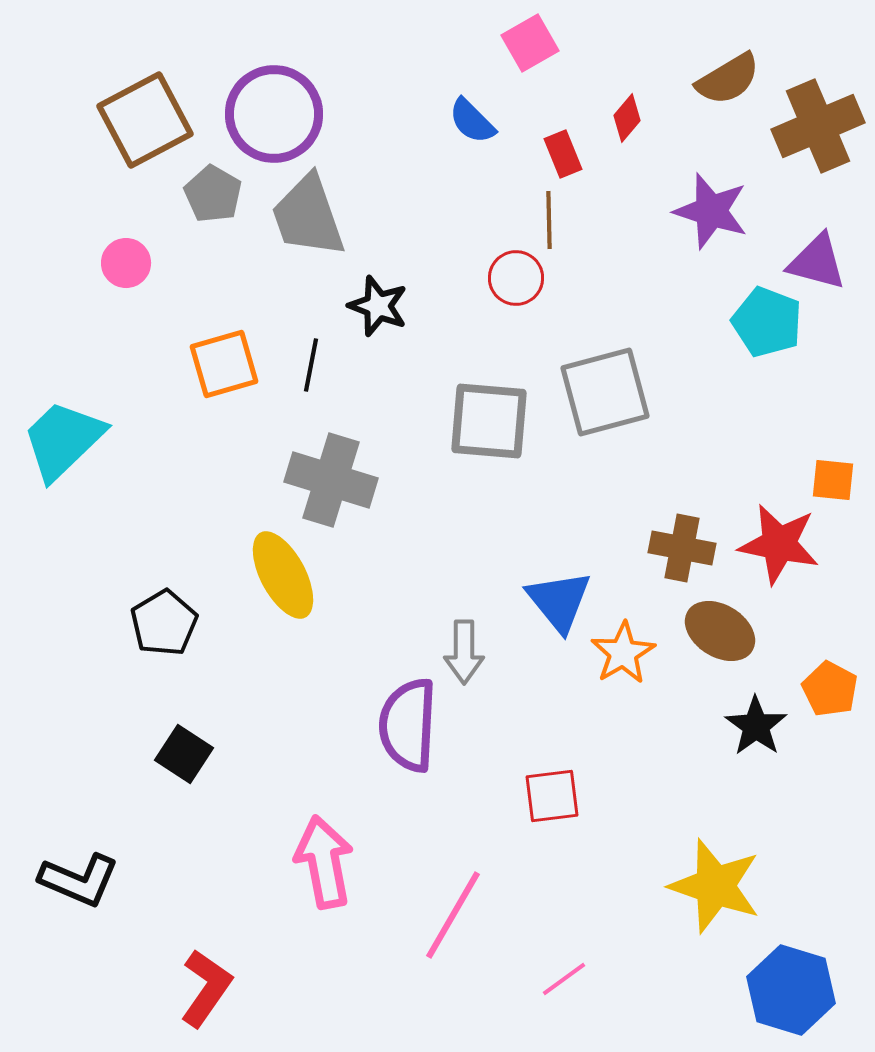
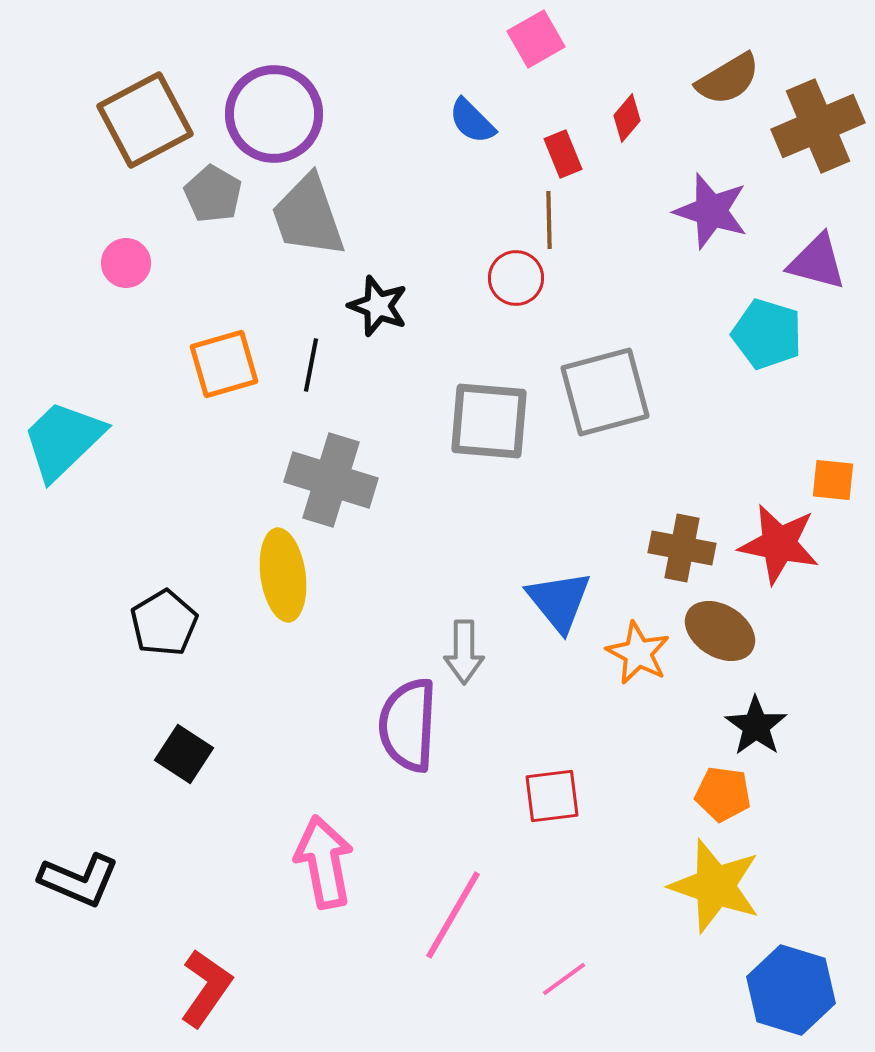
pink square at (530, 43): moved 6 px right, 4 px up
cyan pentagon at (767, 322): moved 12 px down; rotated 4 degrees counterclockwise
yellow ellipse at (283, 575): rotated 20 degrees clockwise
orange star at (623, 653): moved 15 px right; rotated 14 degrees counterclockwise
orange pentagon at (830, 689): moved 107 px left, 105 px down; rotated 20 degrees counterclockwise
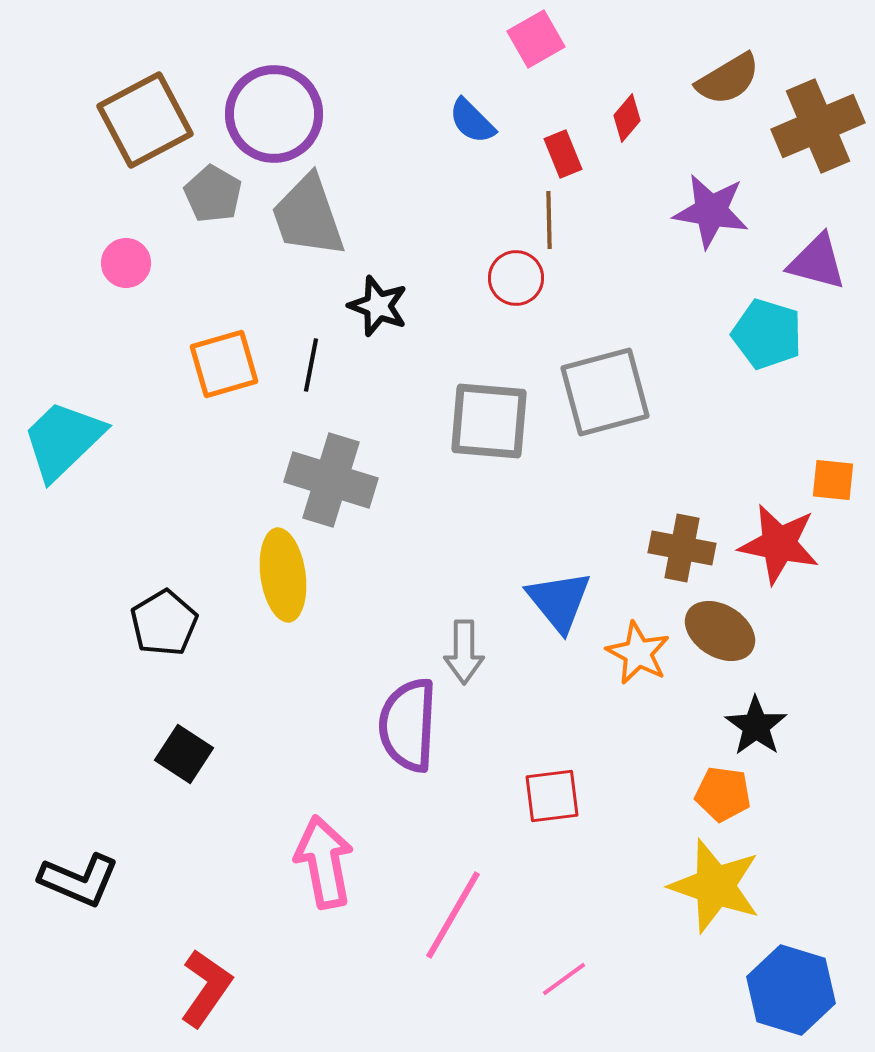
purple star at (711, 211): rotated 8 degrees counterclockwise
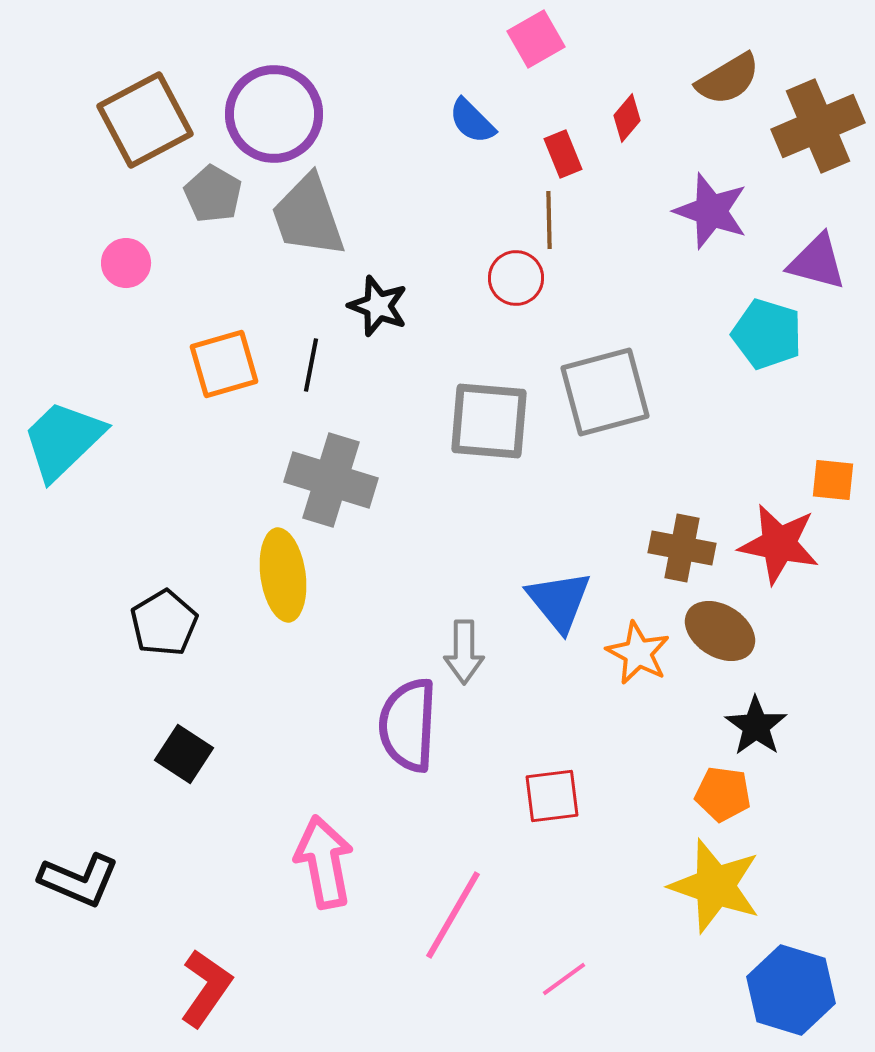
purple star at (711, 211): rotated 10 degrees clockwise
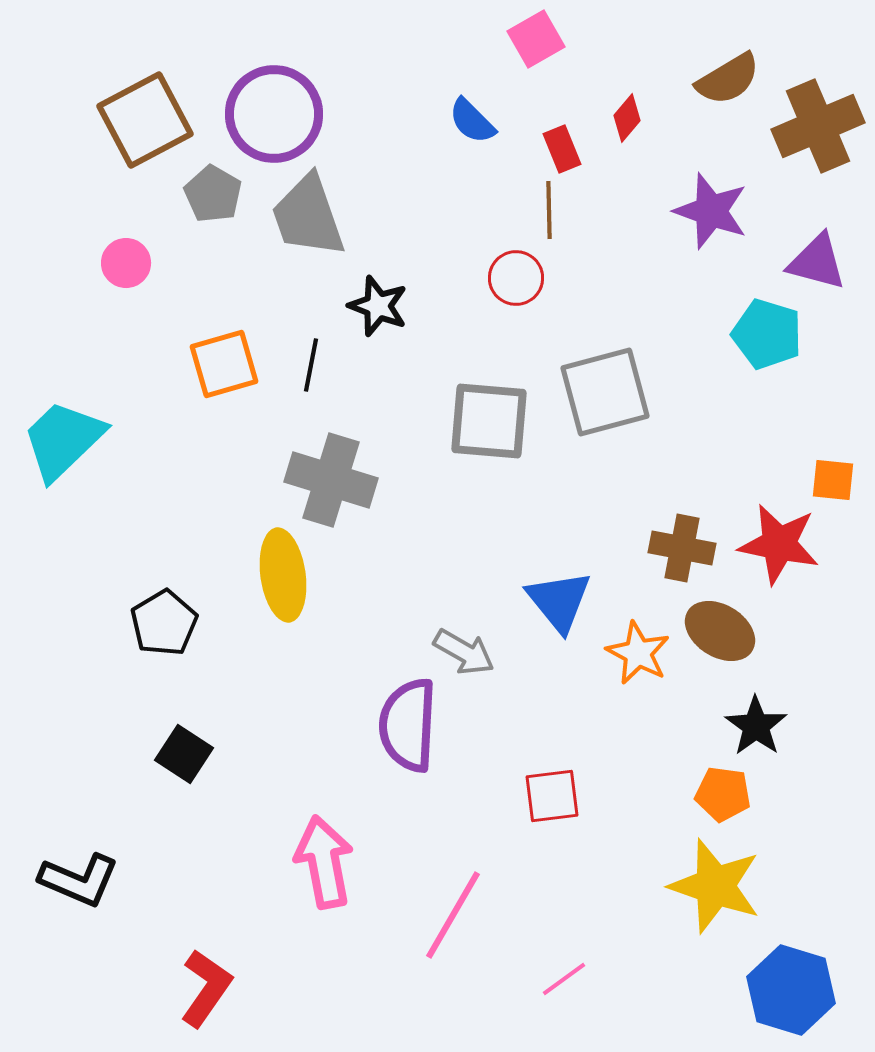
red rectangle at (563, 154): moved 1 px left, 5 px up
brown line at (549, 220): moved 10 px up
gray arrow at (464, 652): rotated 60 degrees counterclockwise
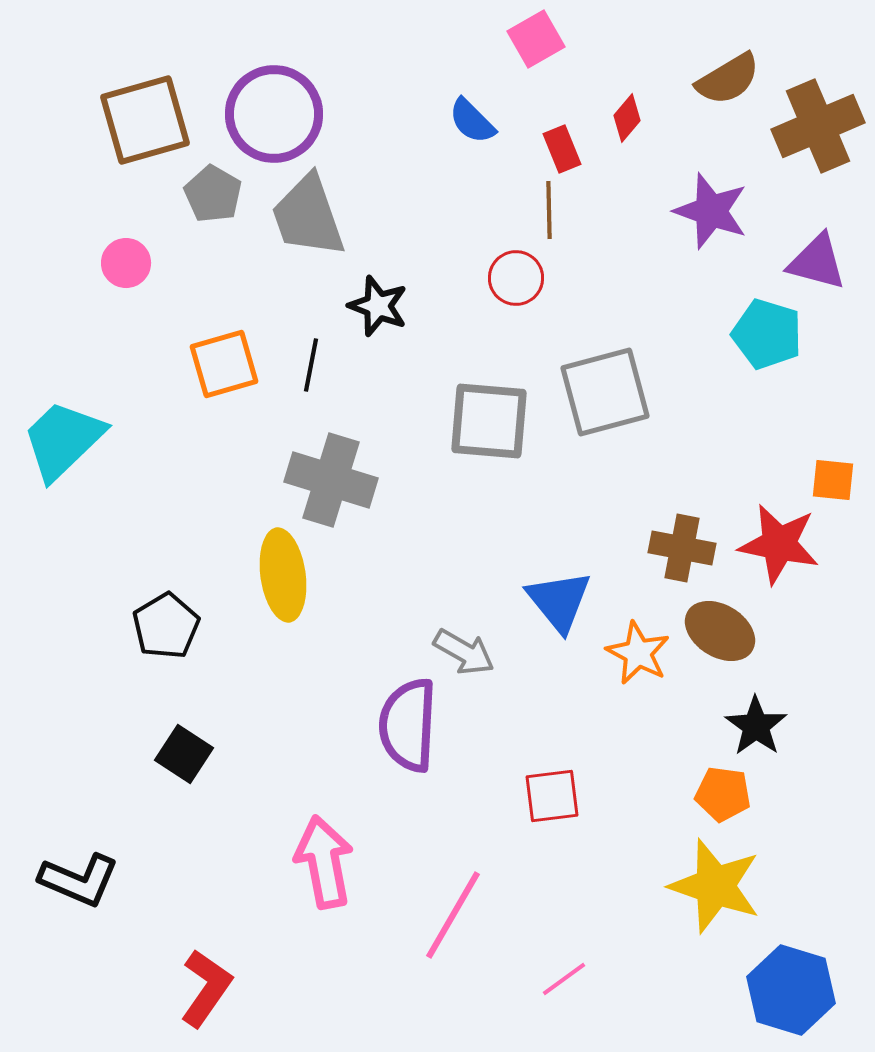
brown square at (145, 120): rotated 12 degrees clockwise
black pentagon at (164, 623): moved 2 px right, 3 px down
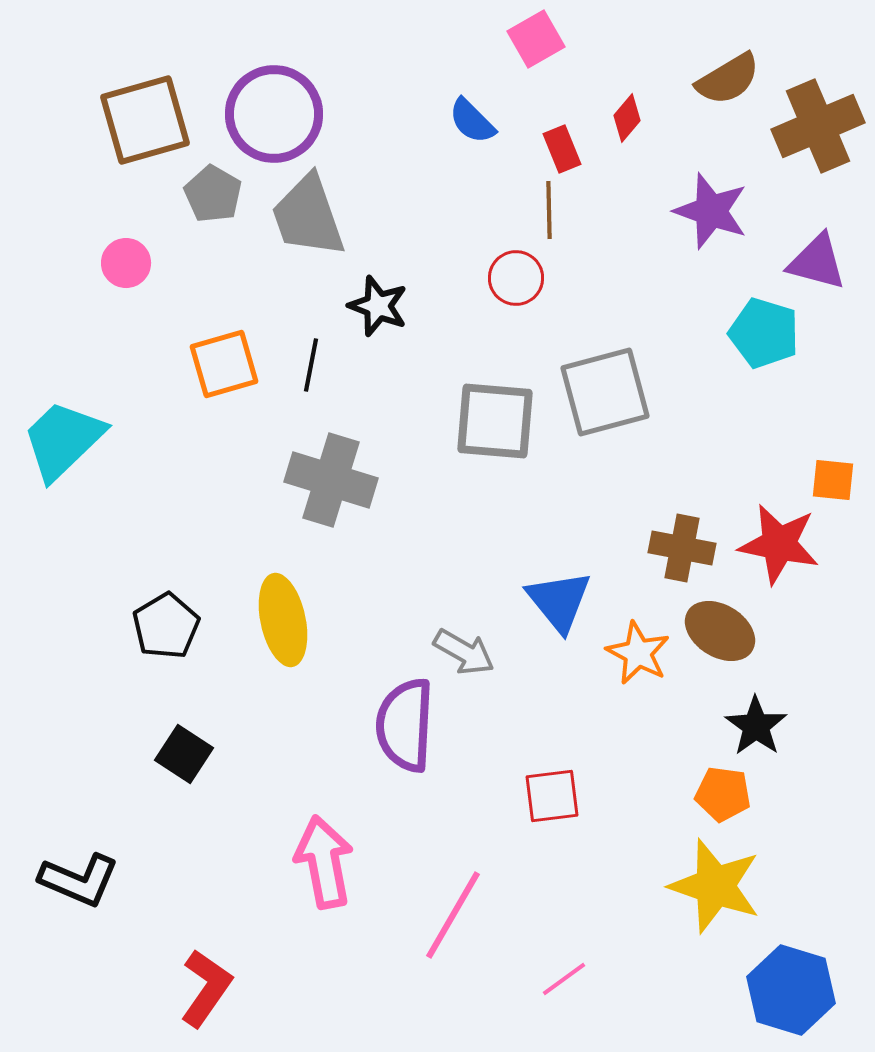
cyan pentagon at (767, 334): moved 3 px left, 1 px up
gray square at (489, 421): moved 6 px right
yellow ellipse at (283, 575): moved 45 px down; rotated 4 degrees counterclockwise
purple semicircle at (408, 725): moved 3 px left
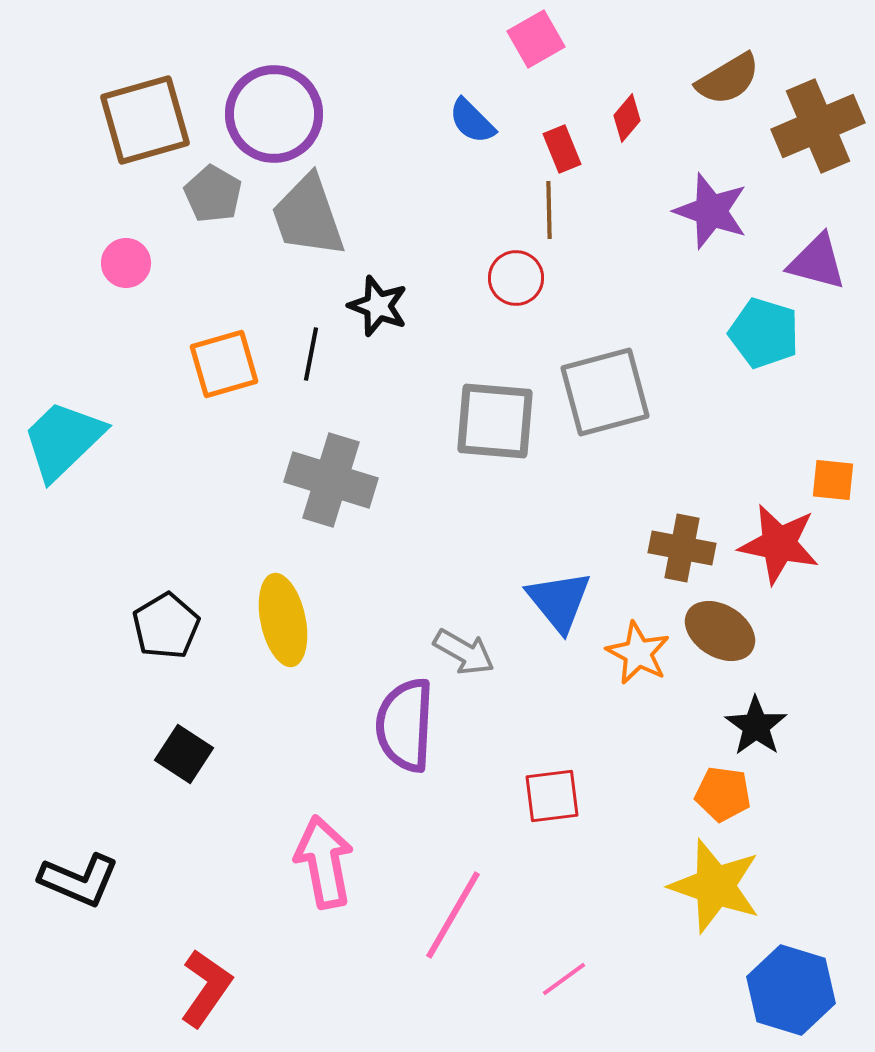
black line at (311, 365): moved 11 px up
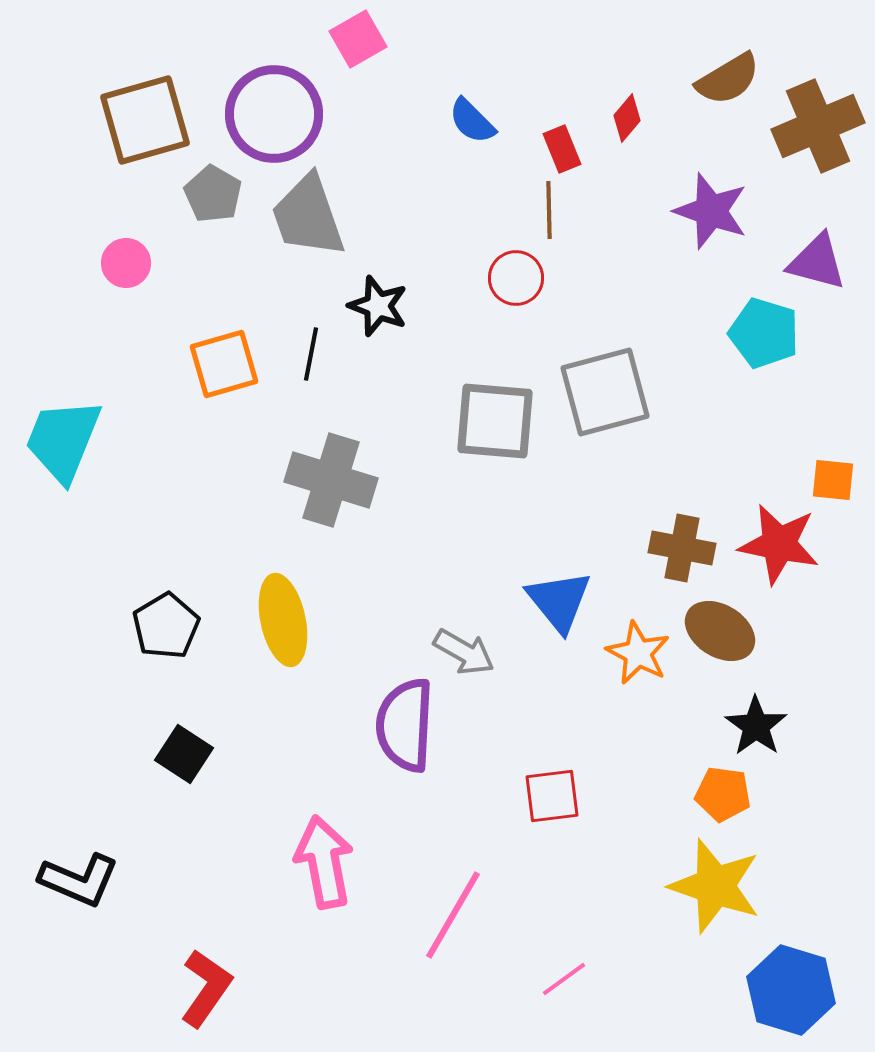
pink square at (536, 39): moved 178 px left
cyan trapezoid at (63, 440): rotated 24 degrees counterclockwise
